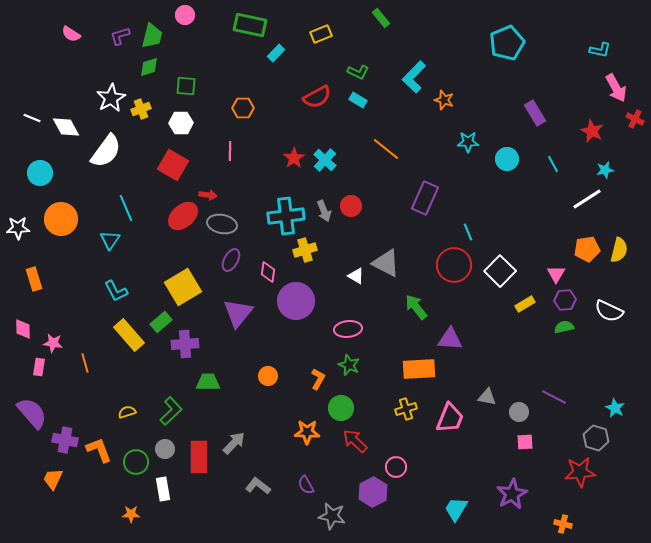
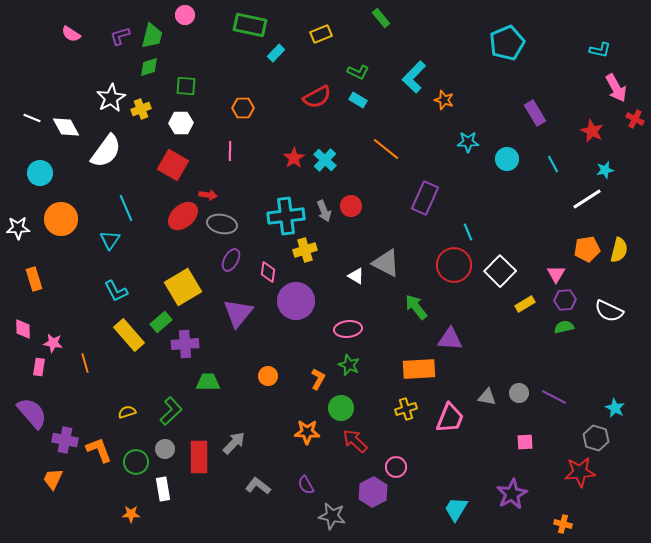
gray circle at (519, 412): moved 19 px up
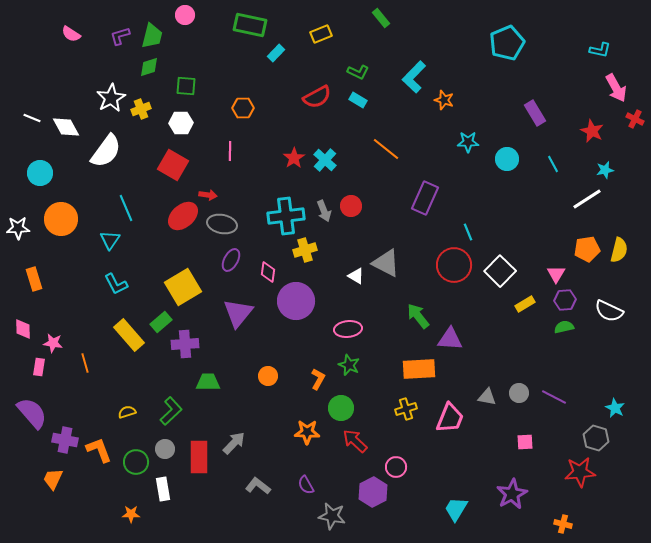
cyan L-shape at (116, 291): moved 7 px up
green arrow at (416, 307): moved 2 px right, 9 px down
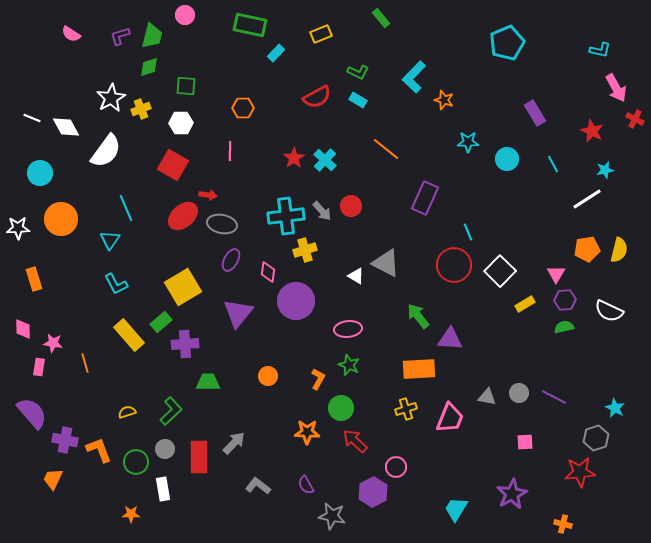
gray arrow at (324, 211): moved 2 px left; rotated 20 degrees counterclockwise
gray hexagon at (596, 438): rotated 25 degrees clockwise
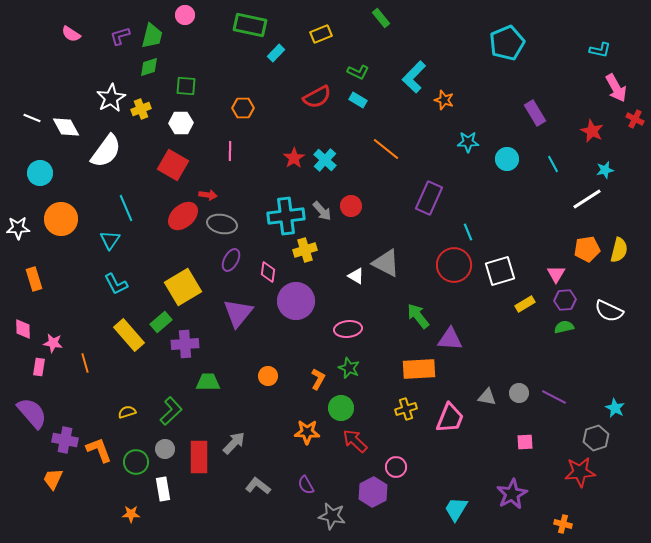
purple rectangle at (425, 198): moved 4 px right
white square at (500, 271): rotated 28 degrees clockwise
green star at (349, 365): moved 3 px down
